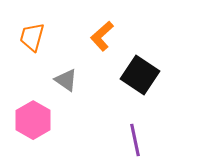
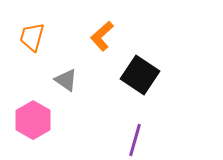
purple line: rotated 28 degrees clockwise
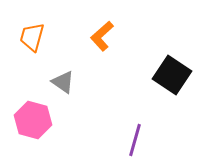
black square: moved 32 px right
gray triangle: moved 3 px left, 2 px down
pink hexagon: rotated 15 degrees counterclockwise
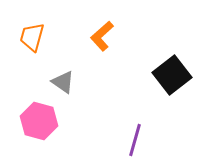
black square: rotated 18 degrees clockwise
pink hexagon: moved 6 px right, 1 px down
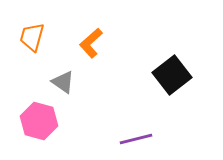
orange L-shape: moved 11 px left, 7 px down
purple line: moved 1 px right, 1 px up; rotated 60 degrees clockwise
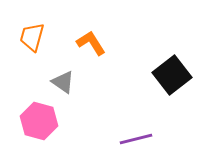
orange L-shape: rotated 100 degrees clockwise
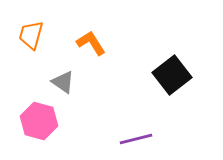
orange trapezoid: moved 1 px left, 2 px up
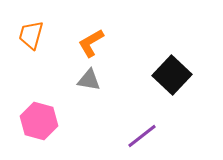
orange L-shape: rotated 88 degrees counterclockwise
black square: rotated 9 degrees counterclockwise
gray triangle: moved 26 px right, 2 px up; rotated 25 degrees counterclockwise
purple line: moved 6 px right, 3 px up; rotated 24 degrees counterclockwise
